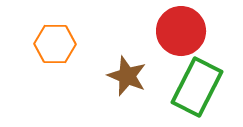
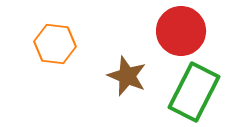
orange hexagon: rotated 6 degrees clockwise
green rectangle: moved 3 px left, 5 px down
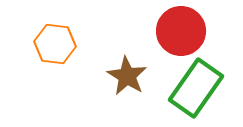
brown star: rotated 9 degrees clockwise
green rectangle: moved 2 px right, 4 px up; rotated 8 degrees clockwise
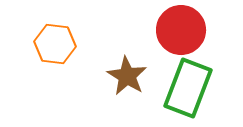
red circle: moved 1 px up
green rectangle: moved 8 px left; rotated 14 degrees counterclockwise
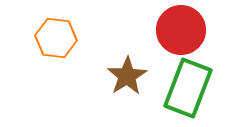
orange hexagon: moved 1 px right, 6 px up
brown star: rotated 9 degrees clockwise
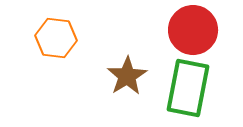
red circle: moved 12 px right
green rectangle: rotated 10 degrees counterclockwise
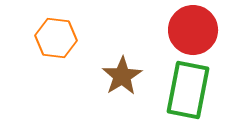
brown star: moved 5 px left
green rectangle: moved 2 px down
